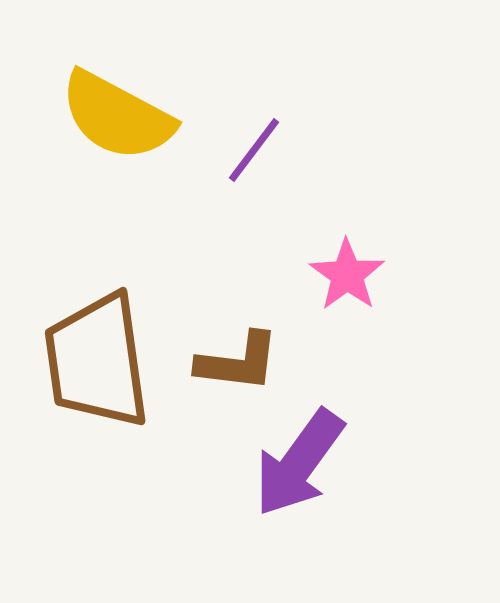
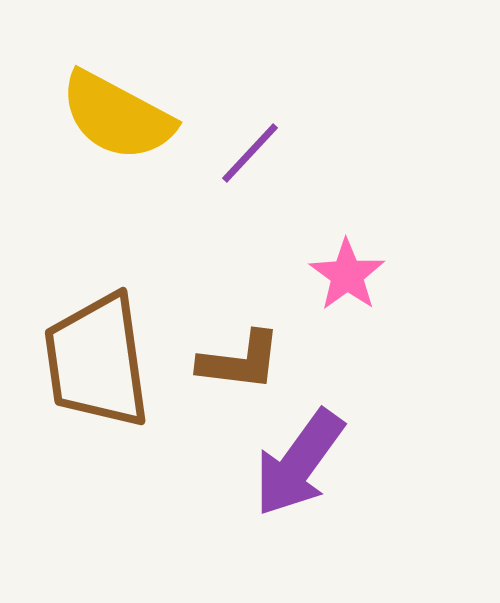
purple line: moved 4 px left, 3 px down; rotated 6 degrees clockwise
brown L-shape: moved 2 px right, 1 px up
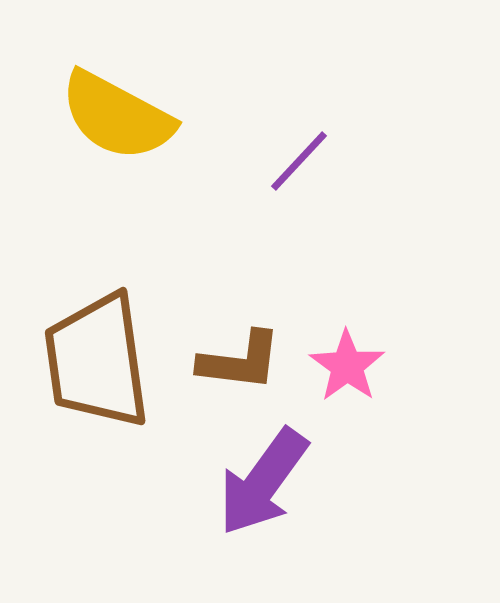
purple line: moved 49 px right, 8 px down
pink star: moved 91 px down
purple arrow: moved 36 px left, 19 px down
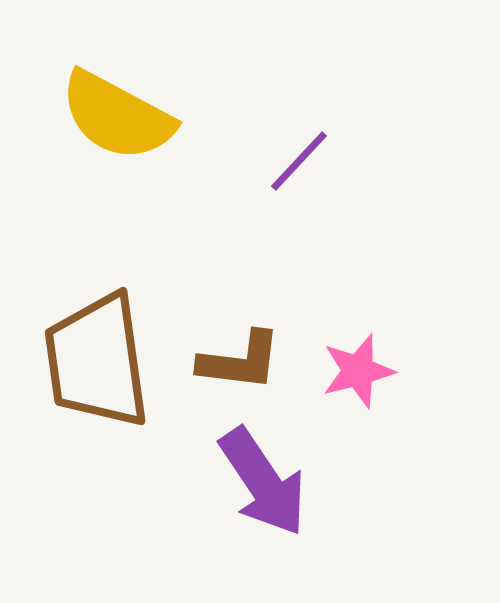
pink star: moved 11 px right, 5 px down; rotated 22 degrees clockwise
purple arrow: rotated 70 degrees counterclockwise
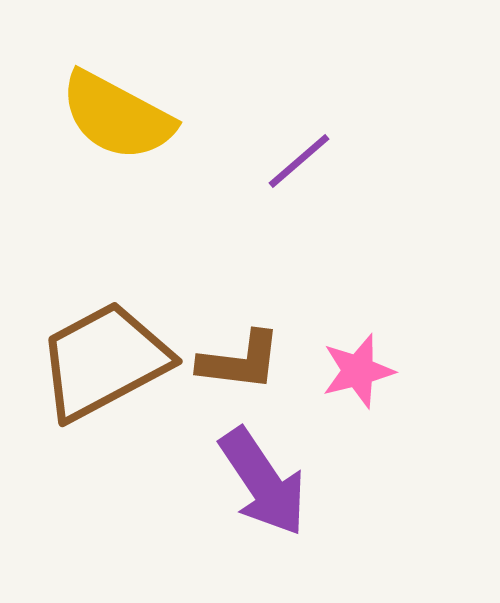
purple line: rotated 6 degrees clockwise
brown trapezoid: moved 7 px right; rotated 70 degrees clockwise
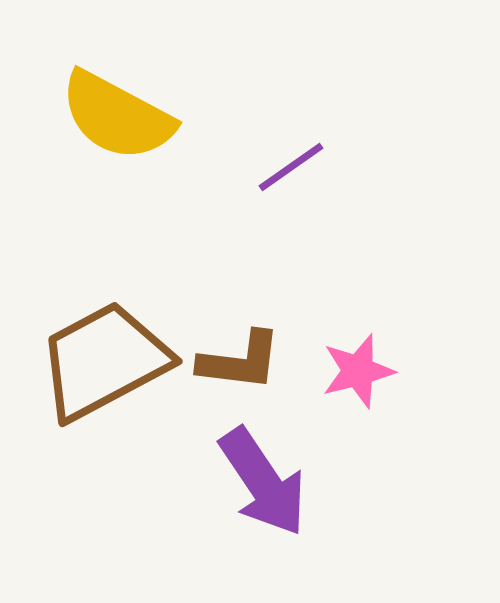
purple line: moved 8 px left, 6 px down; rotated 6 degrees clockwise
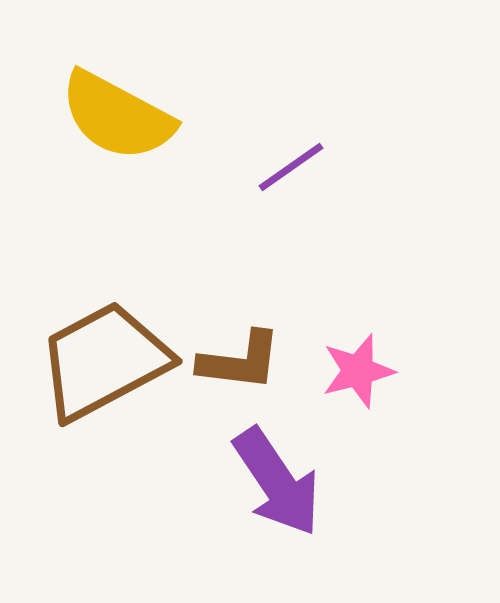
purple arrow: moved 14 px right
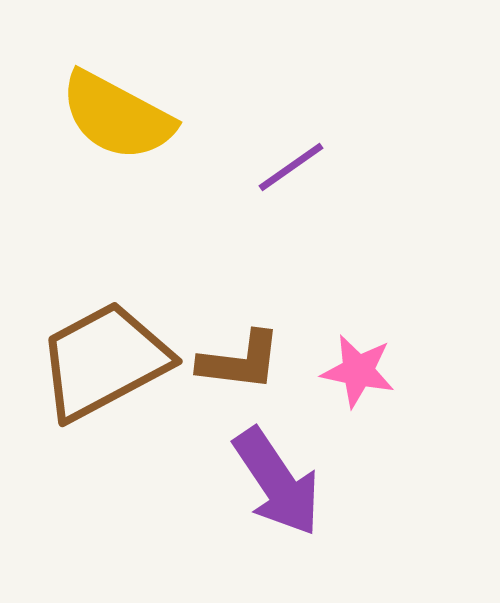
pink star: rotated 26 degrees clockwise
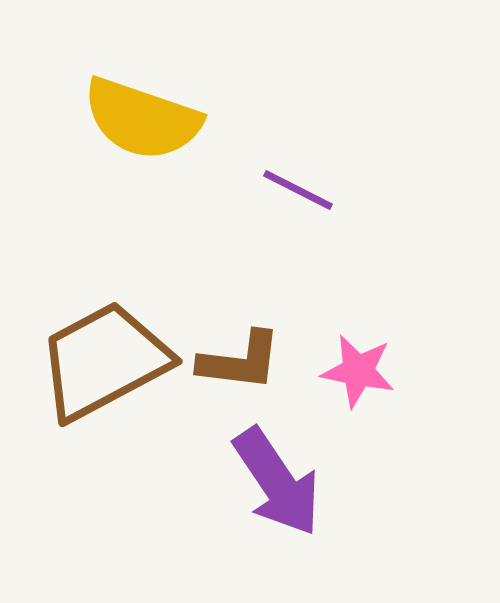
yellow semicircle: moved 25 px right, 3 px down; rotated 9 degrees counterclockwise
purple line: moved 7 px right, 23 px down; rotated 62 degrees clockwise
